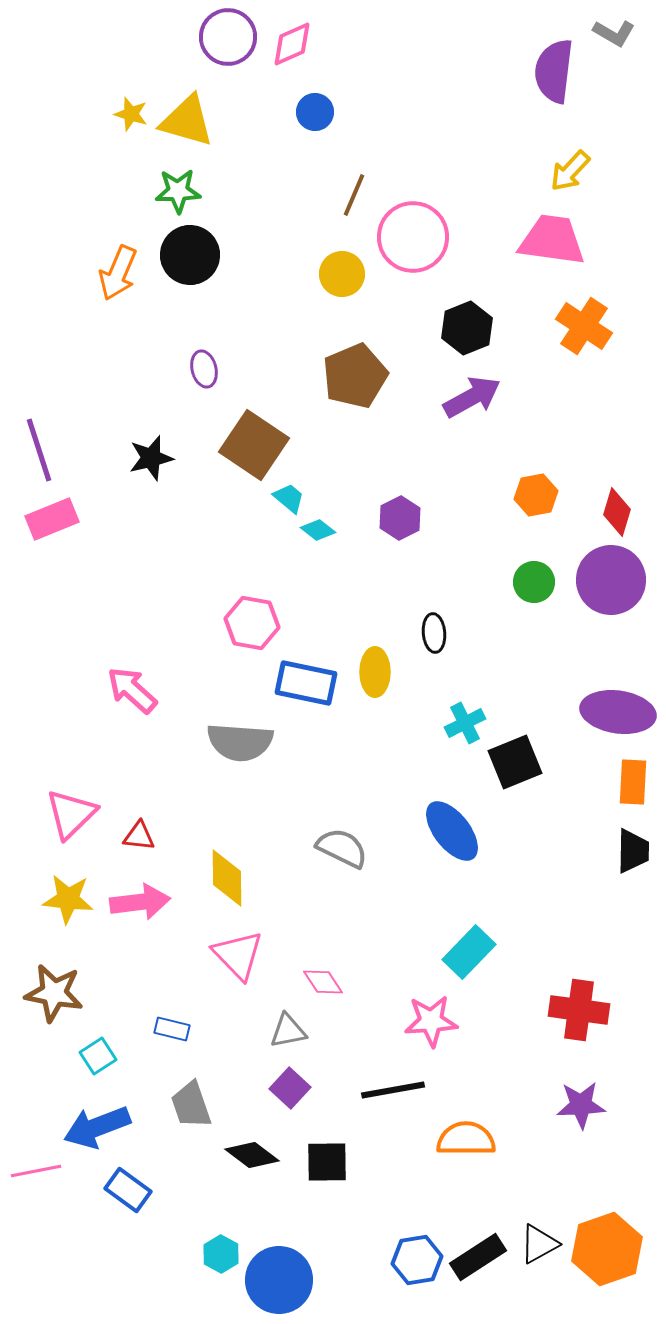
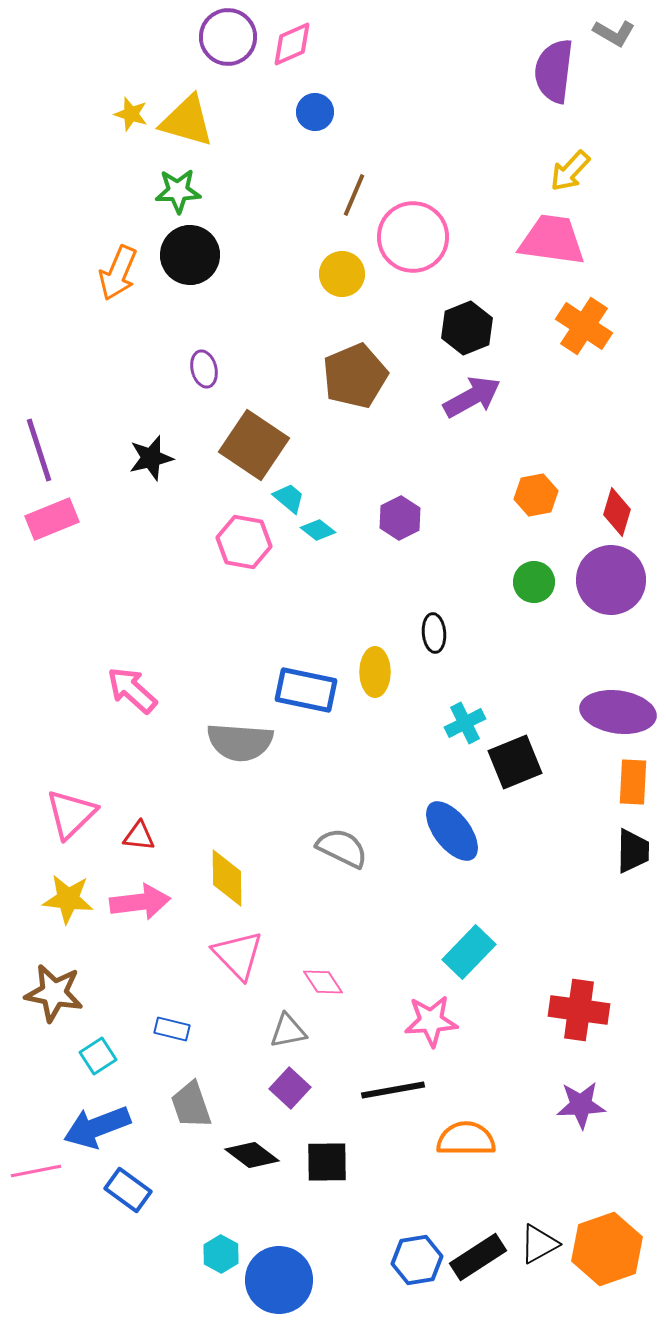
pink hexagon at (252, 623): moved 8 px left, 81 px up
blue rectangle at (306, 683): moved 7 px down
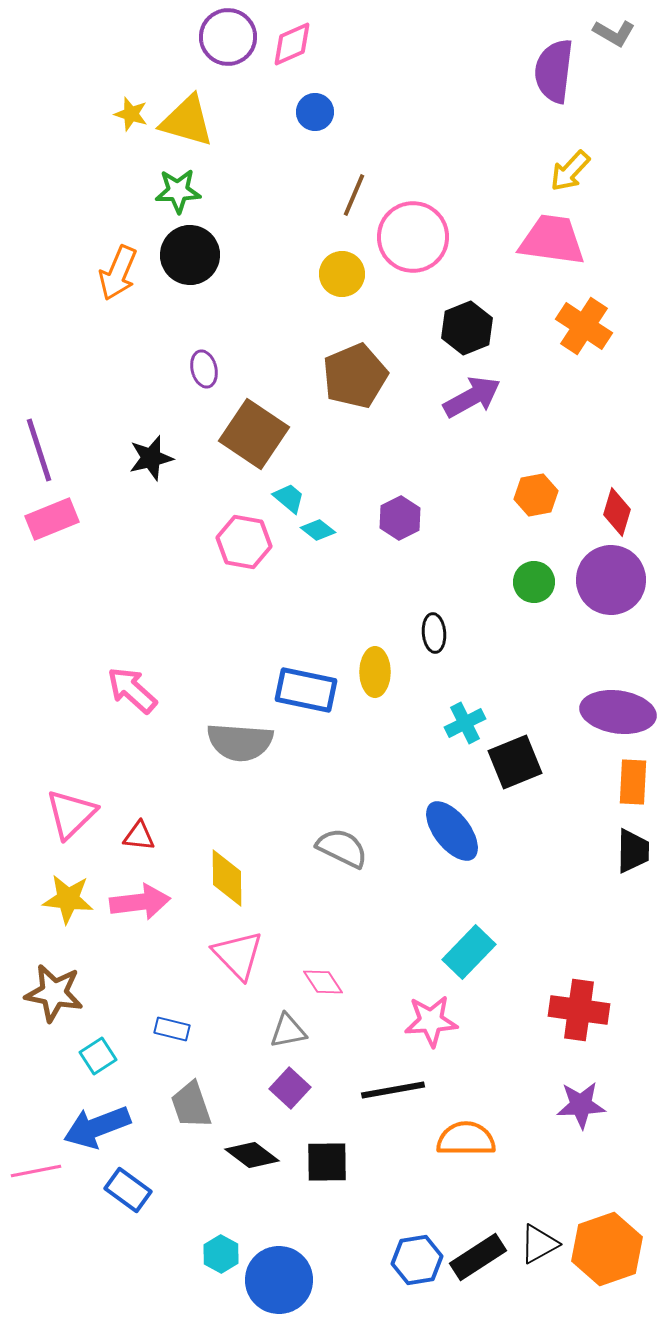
brown square at (254, 445): moved 11 px up
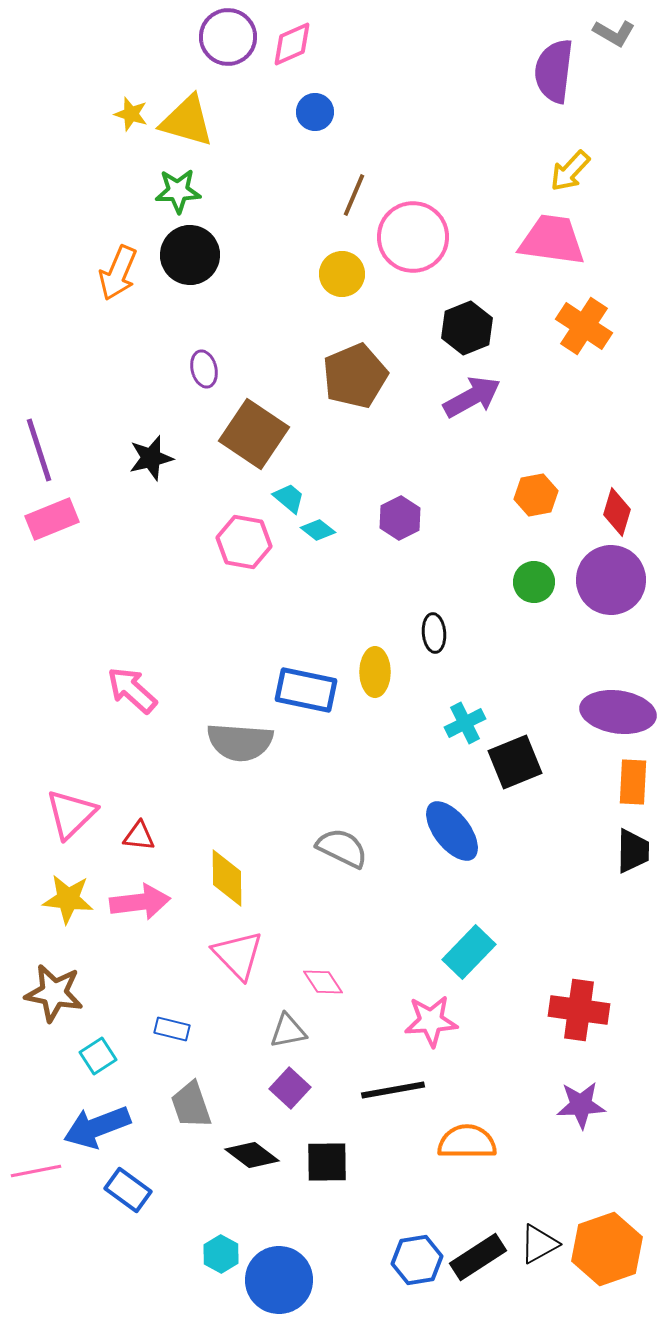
orange semicircle at (466, 1139): moved 1 px right, 3 px down
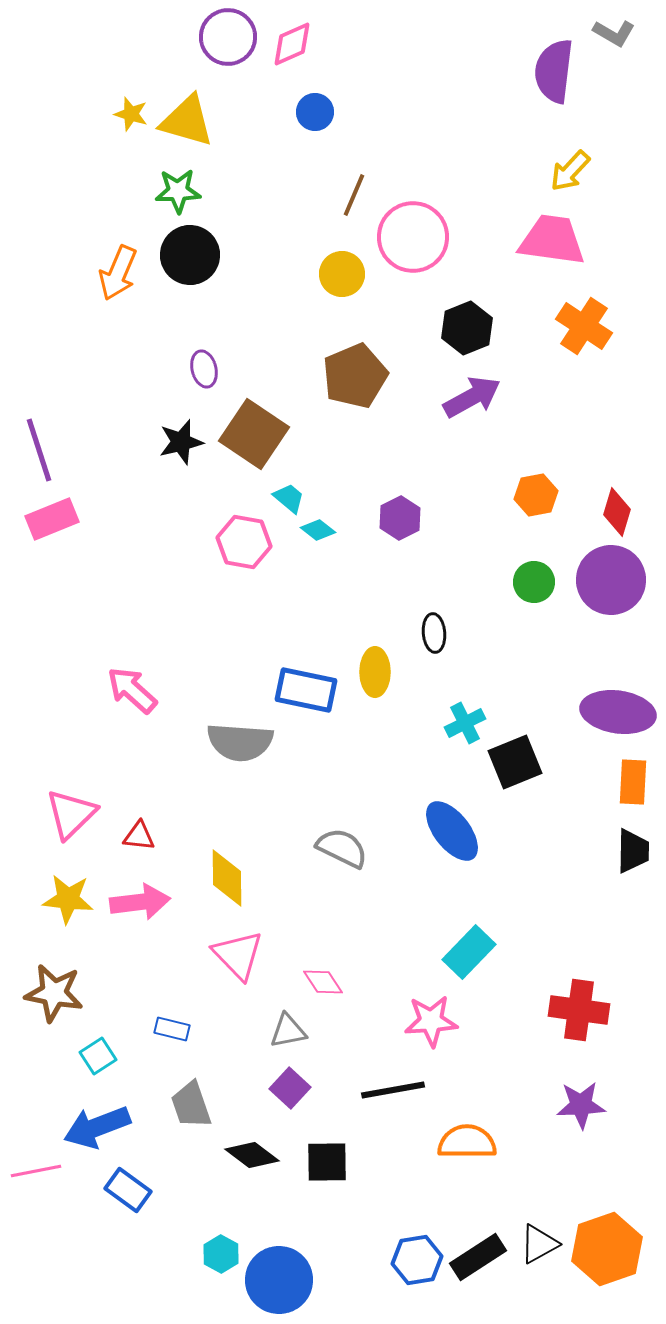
black star at (151, 458): moved 30 px right, 16 px up
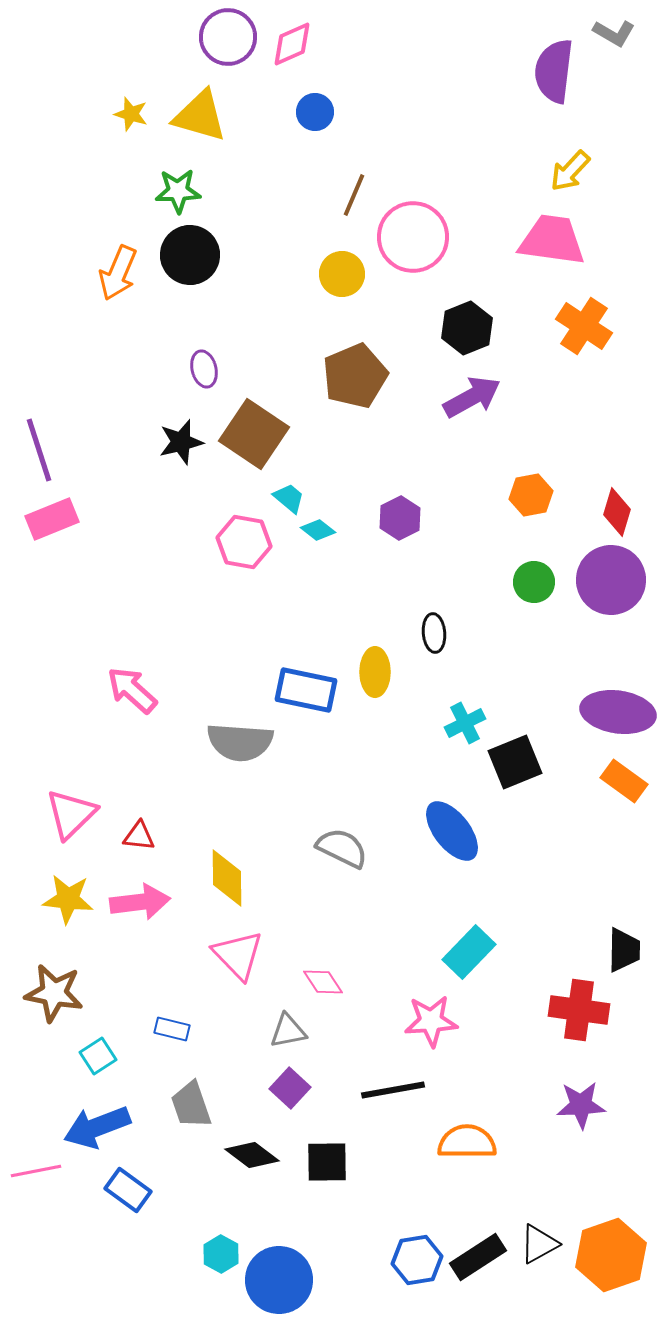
yellow triangle at (187, 121): moved 13 px right, 5 px up
orange hexagon at (536, 495): moved 5 px left
orange rectangle at (633, 782): moved 9 px left, 1 px up; rotated 57 degrees counterclockwise
black trapezoid at (633, 851): moved 9 px left, 99 px down
orange hexagon at (607, 1249): moved 4 px right, 6 px down
